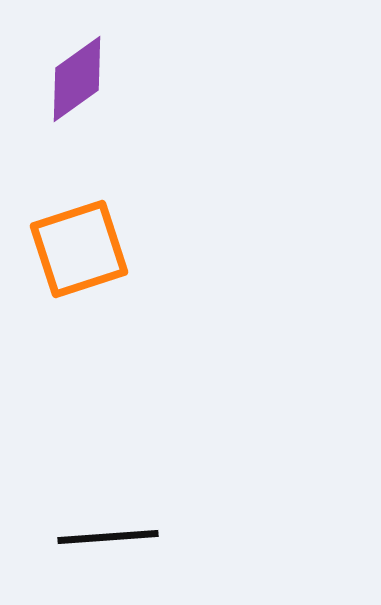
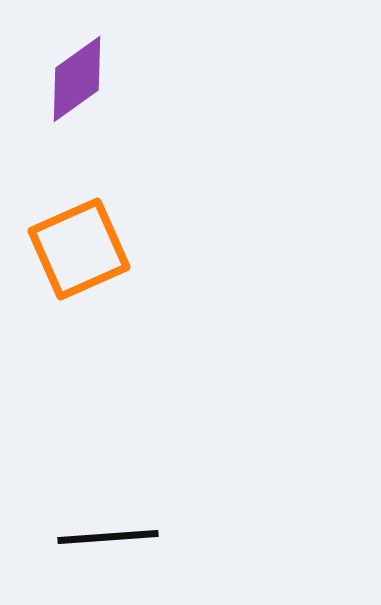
orange square: rotated 6 degrees counterclockwise
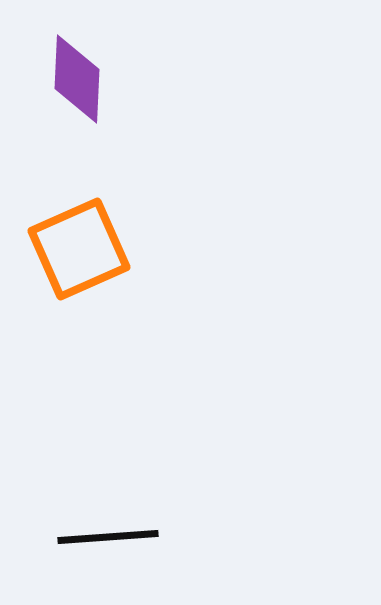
purple diamond: rotated 52 degrees counterclockwise
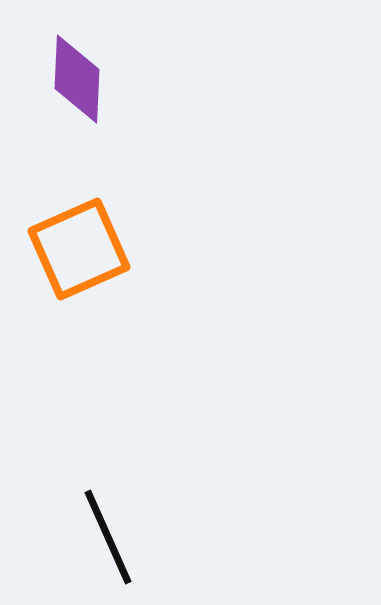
black line: rotated 70 degrees clockwise
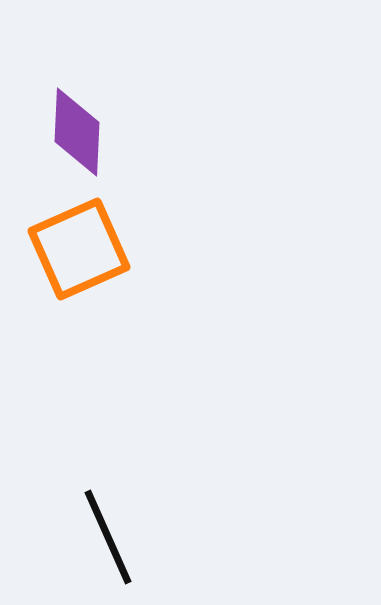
purple diamond: moved 53 px down
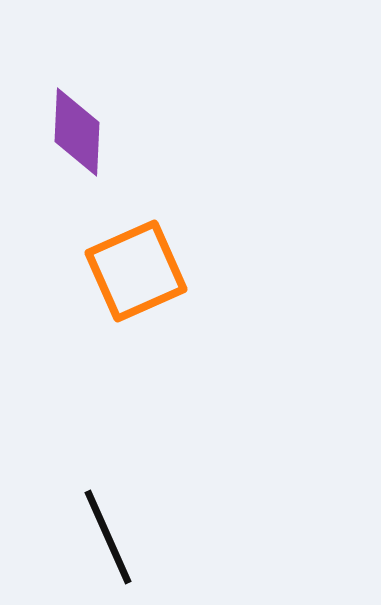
orange square: moved 57 px right, 22 px down
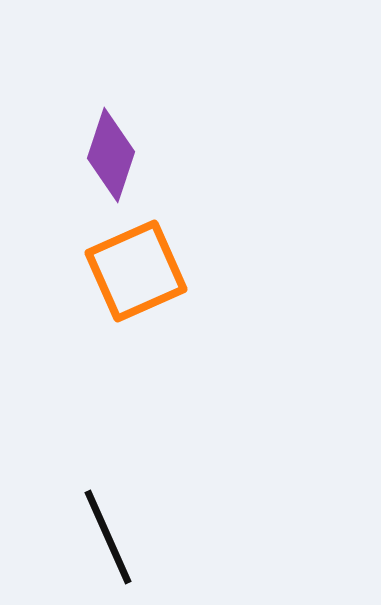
purple diamond: moved 34 px right, 23 px down; rotated 16 degrees clockwise
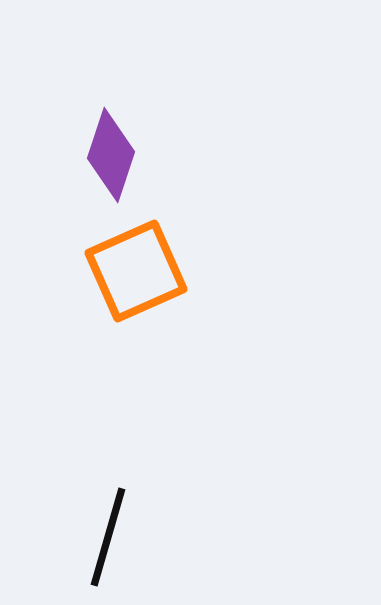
black line: rotated 40 degrees clockwise
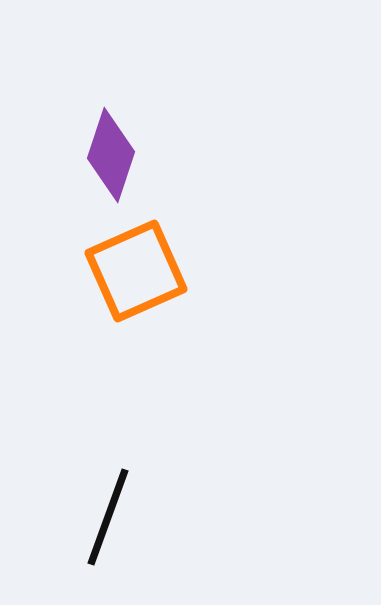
black line: moved 20 px up; rotated 4 degrees clockwise
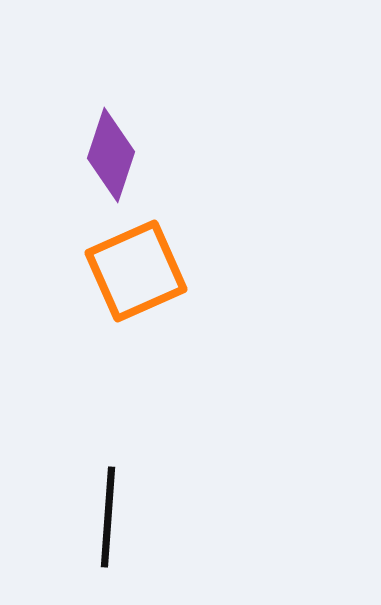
black line: rotated 16 degrees counterclockwise
